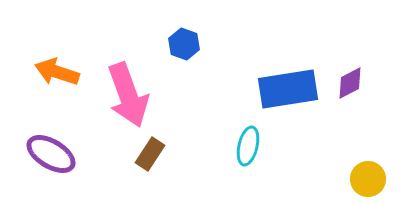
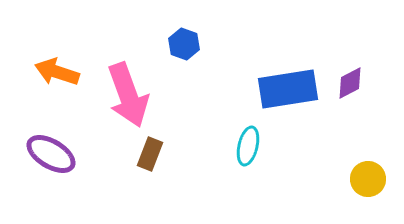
brown rectangle: rotated 12 degrees counterclockwise
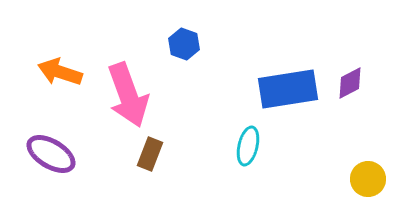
orange arrow: moved 3 px right
